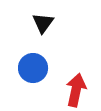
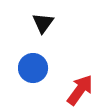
red arrow: moved 4 px right; rotated 24 degrees clockwise
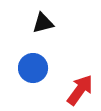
black triangle: rotated 40 degrees clockwise
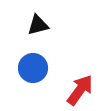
black triangle: moved 5 px left, 2 px down
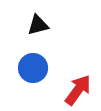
red arrow: moved 2 px left
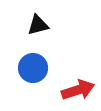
red arrow: rotated 36 degrees clockwise
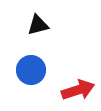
blue circle: moved 2 px left, 2 px down
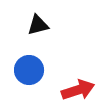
blue circle: moved 2 px left
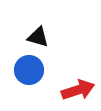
black triangle: moved 12 px down; rotated 30 degrees clockwise
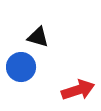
blue circle: moved 8 px left, 3 px up
